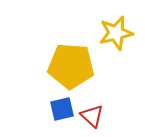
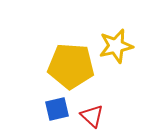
yellow star: moved 13 px down
blue square: moved 5 px left
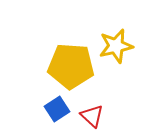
blue square: rotated 20 degrees counterclockwise
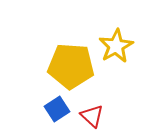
yellow star: rotated 16 degrees counterclockwise
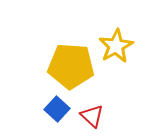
blue square: rotated 15 degrees counterclockwise
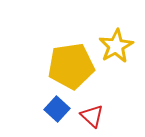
yellow pentagon: rotated 12 degrees counterclockwise
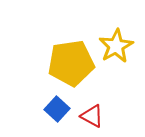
yellow pentagon: moved 3 px up
red triangle: rotated 15 degrees counterclockwise
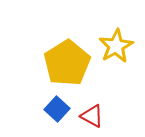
yellow pentagon: moved 4 px left; rotated 24 degrees counterclockwise
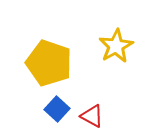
yellow pentagon: moved 18 px left; rotated 21 degrees counterclockwise
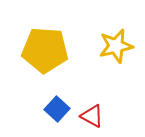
yellow star: rotated 16 degrees clockwise
yellow pentagon: moved 4 px left, 13 px up; rotated 15 degrees counterclockwise
